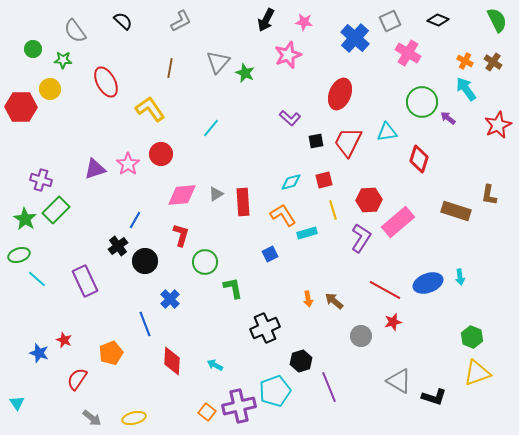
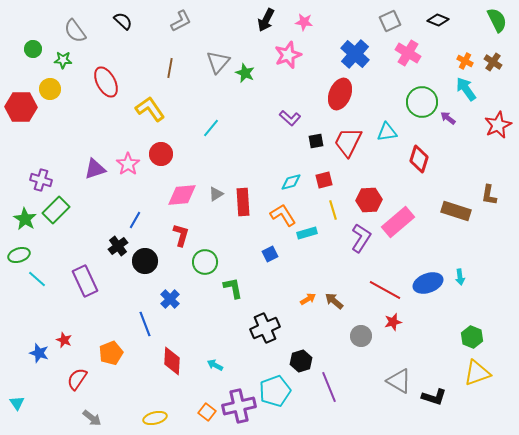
blue cross at (355, 38): moved 16 px down
orange arrow at (308, 299): rotated 112 degrees counterclockwise
yellow ellipse at (134, 418): moved 21 px right
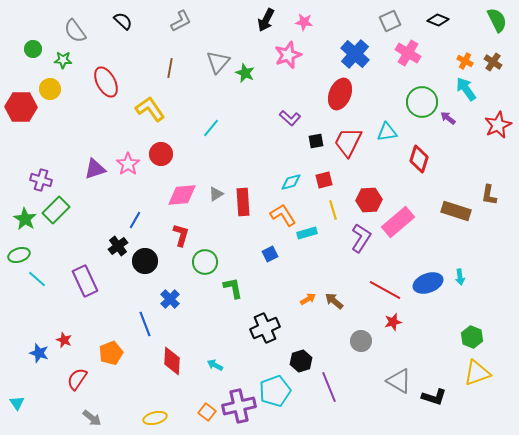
gray circle at (361, 336): moved 5 px down
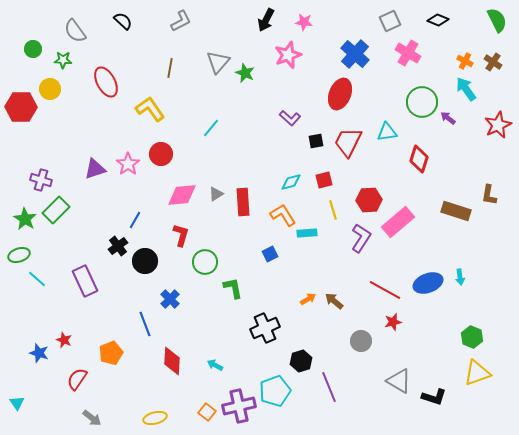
cyan rectangle at (307, 233): rotated 12 degrees clockwise
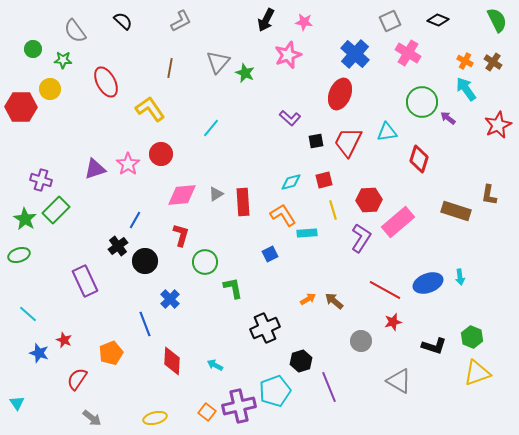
cyan line at (37, 279): moved 9 px left, 35 px down
black L-shape at (434, 397): moved 51 px up
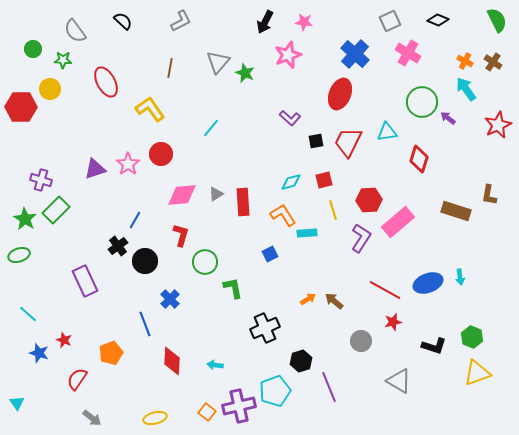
black arrow at (266, 20): moved 1 px left, 2 px down
cyan arrow at (215, 365): rotated 21 degrees counterclockwise
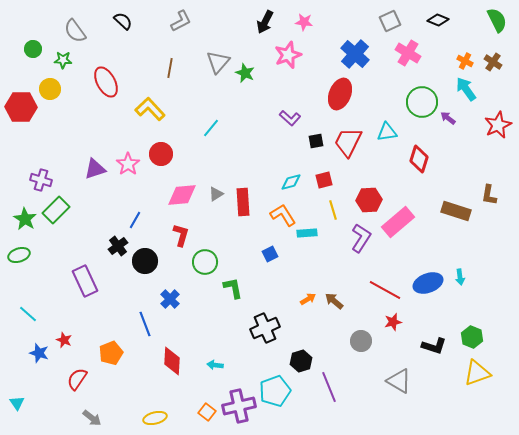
yellow L-shape at (150, 109): rotated 8 degrees counterclockwise
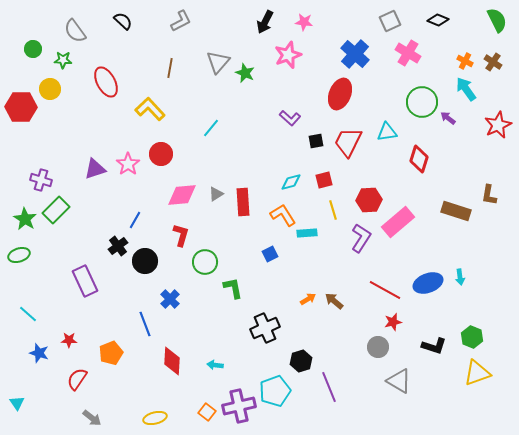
red star at (64, 340): moved 5 px right; rotated 21 degrees counterclockwise
gray circle at (361, 341): moved 17 px right, 6 px down
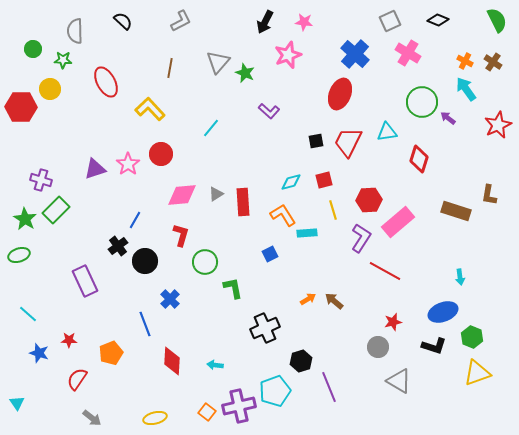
gray semicircle at (75, 31): rotated 35 degrees clockwise
purple L-shape at (290, 118): moved 21 px left, 7 px up
blue ellipse at (428, 283): moved 15 px right, 29 px down
red line at (385, 290): moved 19 px up
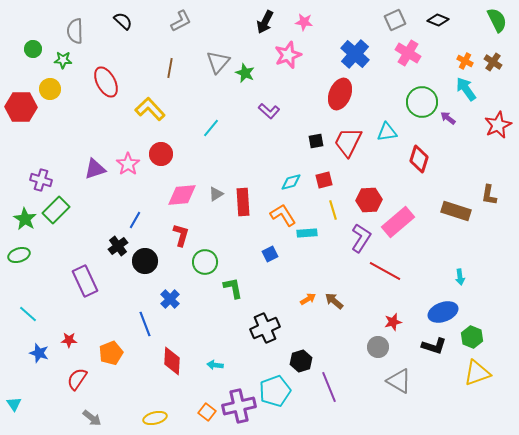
gray square at (390, 21): moved 5 px right, 1 px up
cyan triangle at (17, 403): moved 3 px left, 1 px down
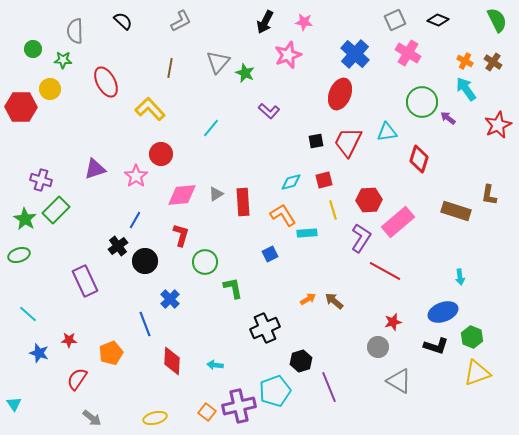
pink star at (128, 164): moved 8 px right, 12 px down
black L-shape at (434, 346): moved 2 px right
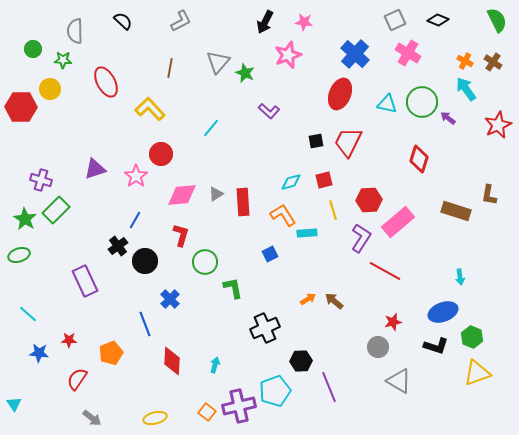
cyan triangle at (387, 132): moved 28 px up; rotated 20 degrees clockwise
blue star at (39, 353): rotated 12 degrees counterclockwise
black hexagon at (301, 361): rotated 15 degrees clockwise
cyan arrow at (215, 365): rotated 98 degrees clockwise
